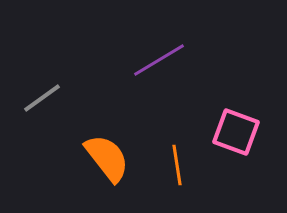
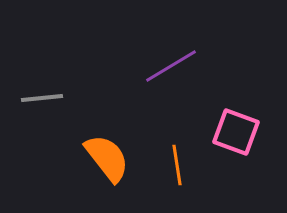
purple line: moved 12 px right, 6 px down
gray line: rotated 30 degrees clockwise
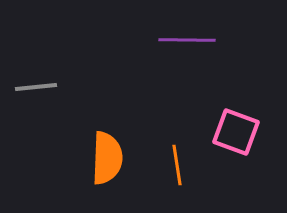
purple line: moved 16 px right, 26 px up; rotated 32 degrees clockwise
gray line: moved 6 px left, 11 px up
orange semicircle: rotated 40 degrees clockwise
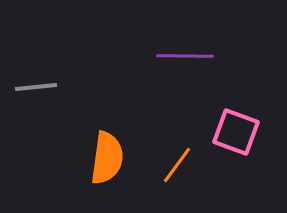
purple line: moved 2 px left, 16 px down
orange semicircle: rotated 6 degrees clockwise
orange line: rotated 45 degrees clockwise
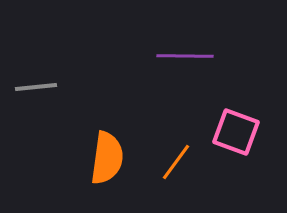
orange line: moved 1 px left, 3 px up
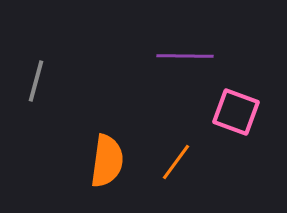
gray line: moved 6 px up; rotated 69 degrees counterclockwise
pink square: moved 20 px up
orange semicircle: moved 3 px down
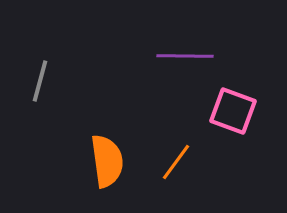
gray line: moved 4 px right
pink square: moved 3 px left, 1 px up
orange semicircle: rotated 16 degrees counterclockwise
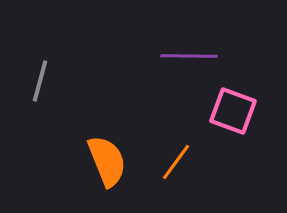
purple line: moved 4 px right
orange semicircle: rotated 14 degrees counterclockwise
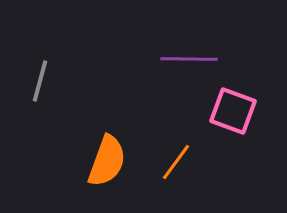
purple line: moved 3 px down
orange semicircle: rotated 42 degrees clockwise
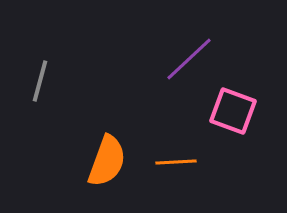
purple line: rotated 44 degrees counterclockwise
orange line: rotated 51 degrees clockwise
